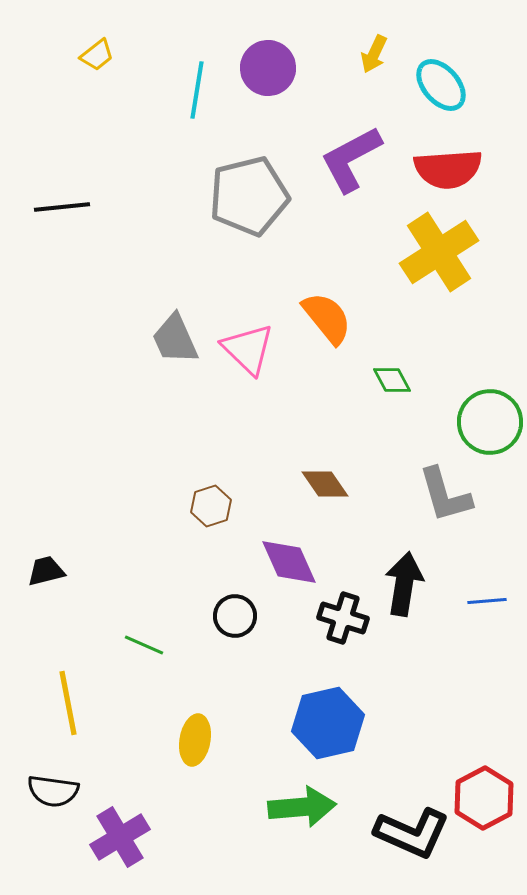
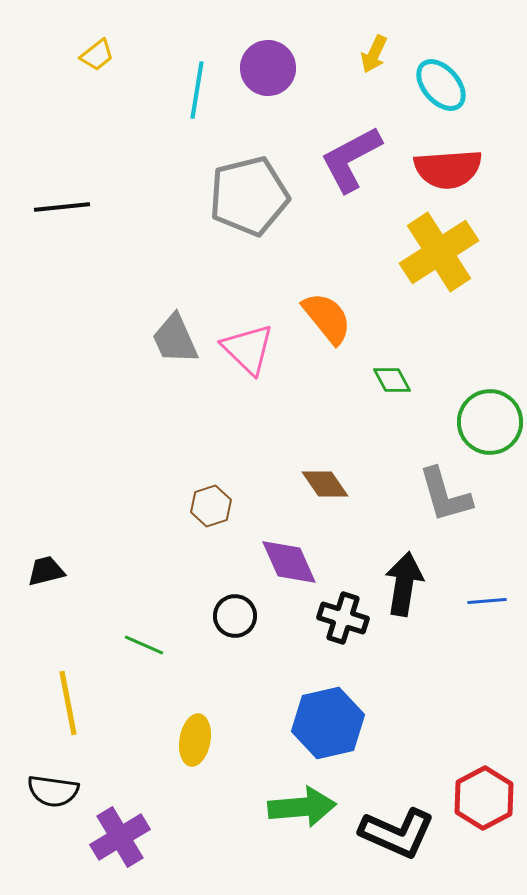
black L-shape: moved 15 px left
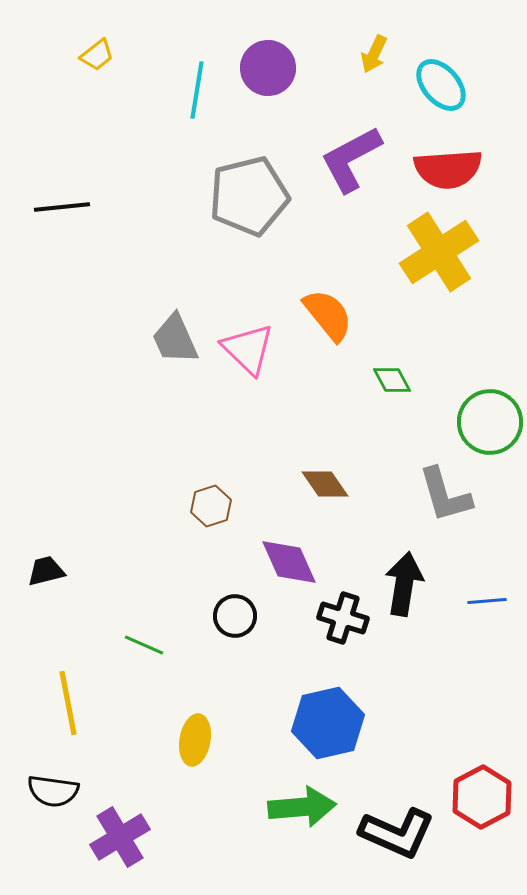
orange semicircle: moved 1 px right, 3 px up
red hexagon: moved 2 px left, 1 px up
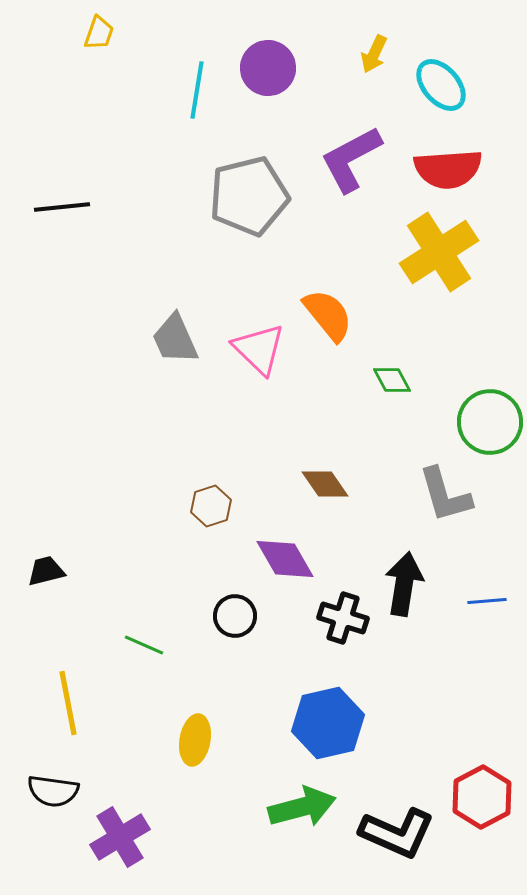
yellow trapezoid: moved 2 px right, 22 px up; rotated 33 degrees counterclockwise
pink triangle: moved 11 px right
purple diamond: moved 4 px left, 3 px up; rotated 6 degrees counterclockwise
green arrow: rotated 10 degrees counterclockwise
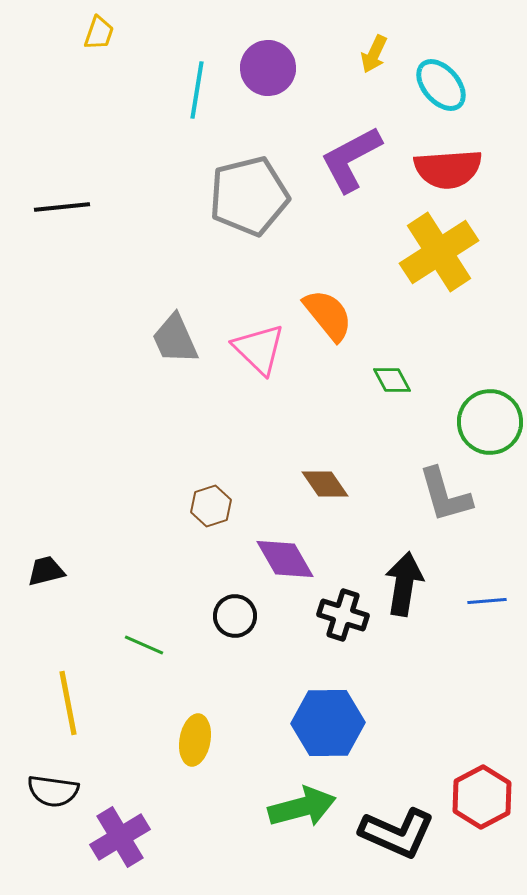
black cross: moved 3 px up
blue hexagon: rotated 12 degrees clockwise
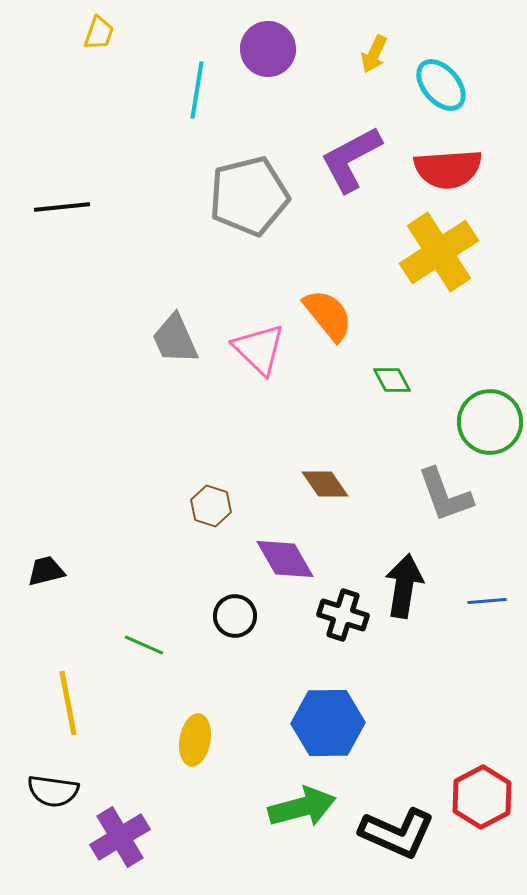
purple circle: moved 19 px up
gray L-shape: rotated 4 degrees counterclockwise
brown hexagon: rotated 24 degrees counterclockwise
black arrow: moved 2 px down
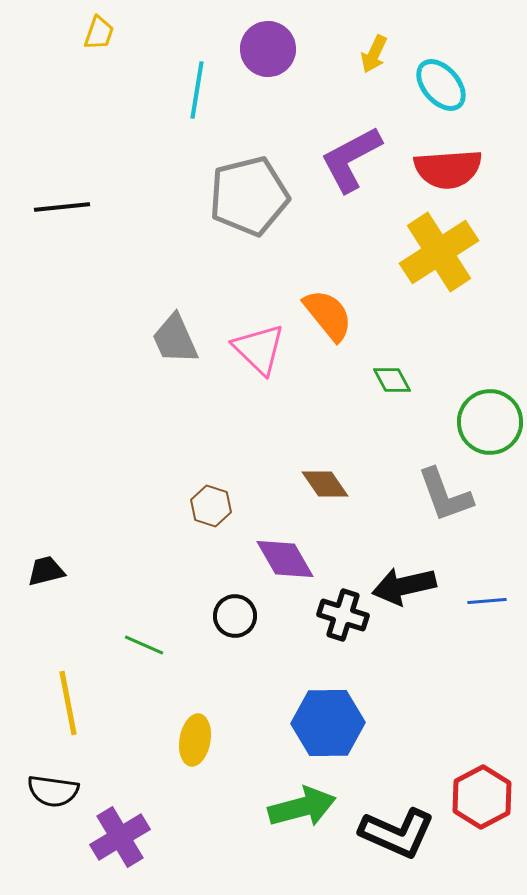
black arrow: rotated 112 degrees counterclockwise
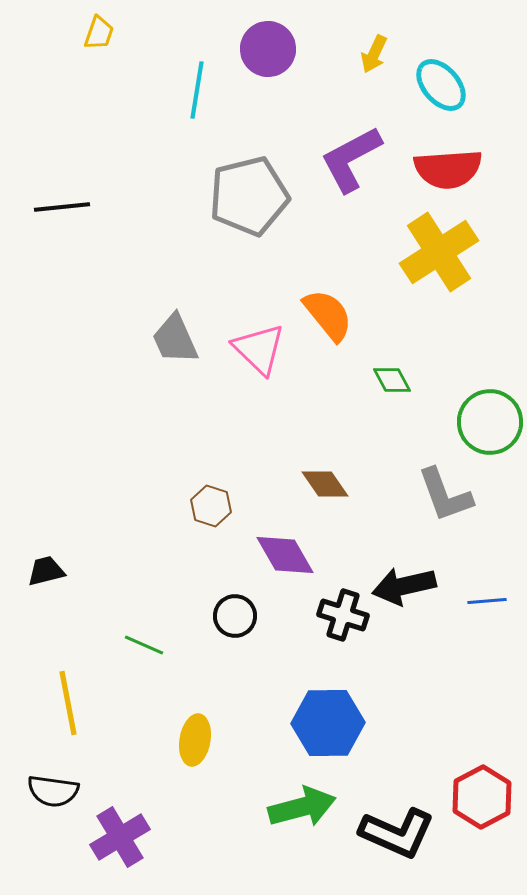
purple diamond: moved 4 px up
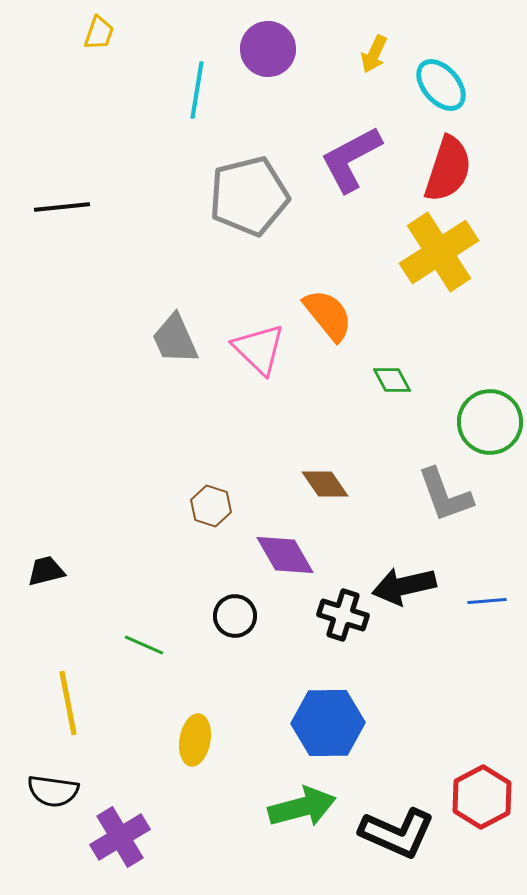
red semicircle: rotated 68 degrees counterclockwise
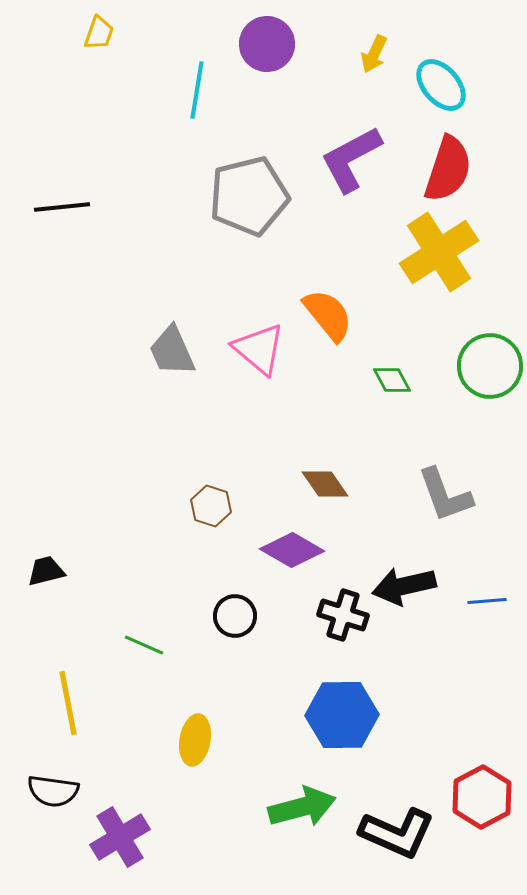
purple circle: moved 1 px left, 5 px up
gray trapezoid: moved 3 px left, 12 px down
pink triangle: rotated 4 degrees counterclockwise
green circle: moved 56 px up
purple diamond: moved 7 px right, 5 px up; rotated 30 degrees counterclockwise
blue hexagon: moved 14 px right, 8 px up
